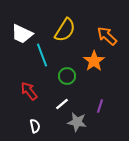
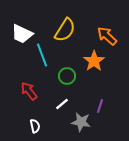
gray star: moved 4 px right
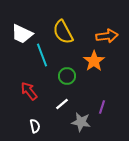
yellow semicircle: moved 2 px left, 2 px down; rotated 120 degrees clockwise
orange arrow: rotated 130 degrees clockwise
purple line: moved 2 px right, 1 px down
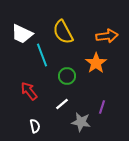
orange star: moved 2 px right, 2 px down
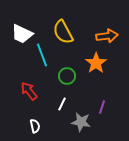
white line: rotated 24 degrees counterclockwise
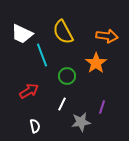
orange arrow: rotated 15 degrees clockwise
red arrow: rotated 96 degrees clockwise
gray star: rotated 18 degrees counterclockwise
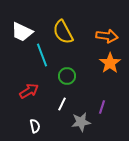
white trapezoid: moved 2 px up
orange star: moved 14 px right
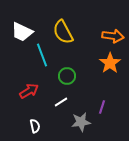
orange arrow: moved 6 px right
white line: moved 1 px left, 2 px up; rotated 32 degrees clockwise
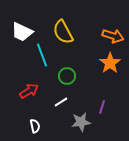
orange arrow: rotated 10 degrees clockwise
